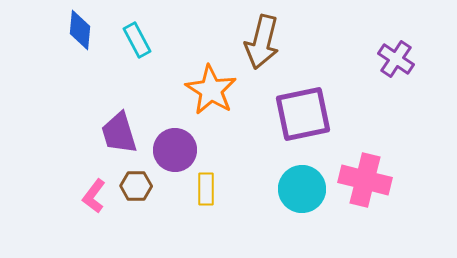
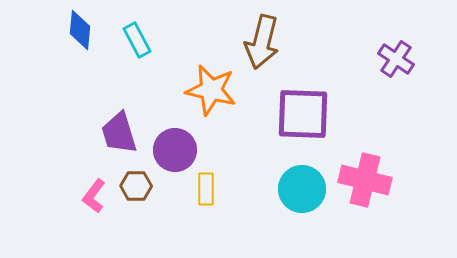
orange star: rotated 18 degrees counterclockwise
purple square: rotated 14 degrees clockwise
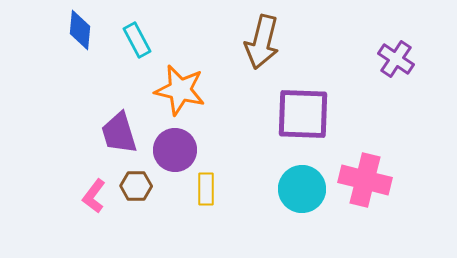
orange star: moved 31 px left
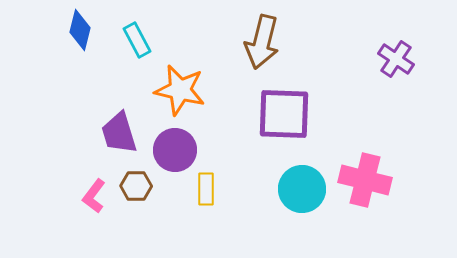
blue diamond: rotated 9 degrees clockwise
purple square: moved 19 px left
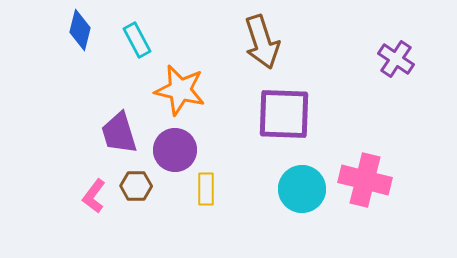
brown arrow: rotated 32 degrees counterclockwise
